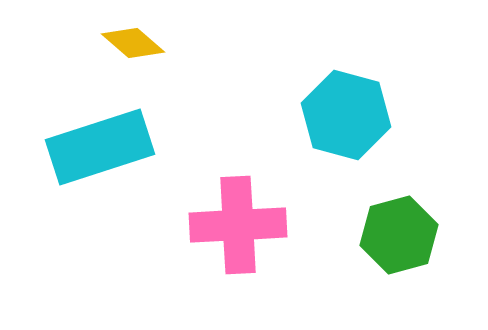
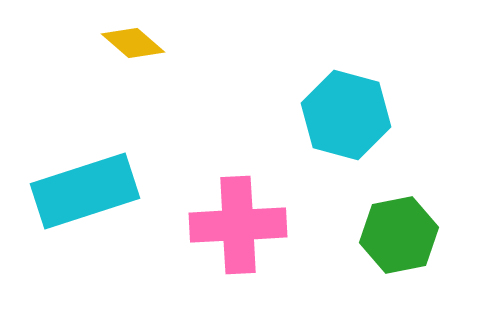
cyan rectangle: moved 15 px left, 44 px down
green hexagon: rotated 4 degrees clockwise
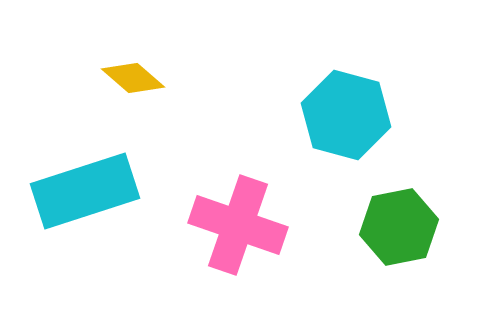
yellow diamond: moved 35 px down
pink cross: rotated 22 degrees clockwise
green hexagon: moved 8 px up
